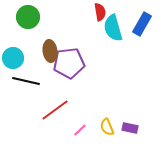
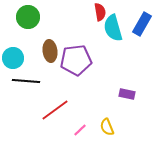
purple pentagon: moved 7 px right, 3 px up
black line: rotated 8 degrees counterclockwise
purple rectangle: moved 3 px left, 34 px up
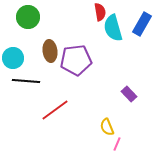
purple rectangle: moved 2 px right; rotated 35 degrees clockwise
pink line: moved 37 px right, 14 px down; rotated 24 degrees counterclockwise
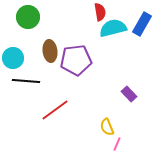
cyan semicircle: rotated 92 degrees clockwise
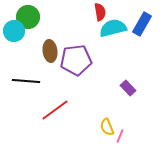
cyan circle: moved 1 px right, 27 px up
purple rectangle: moved 1 px left, 6 px up
pink line: moved 3 px right, 8 px up
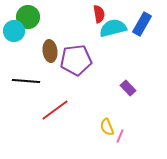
red semicircle: moved 1 px left, 2 px down
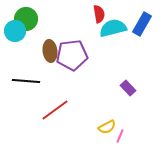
green circle: moved 2 px left, 2 px down
cyan circle: moved 1 px right
purple pentagon: moved 4 px left, 5 px up
yellow semicircle: rotated 96 degrees counterclockwise
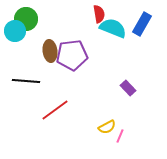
cyan semicircle: rotated 36 degrees clockwise
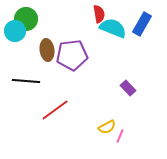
brown ellipse: moved 3 px left, 1 px up
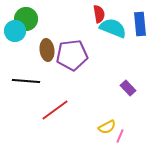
blue rectangle: moved 2 px left; rotated 35 degrees counterclockwise
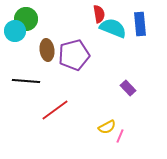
purple pentagon: moved 2 px right; rotated 8 degrees counterclockwise
